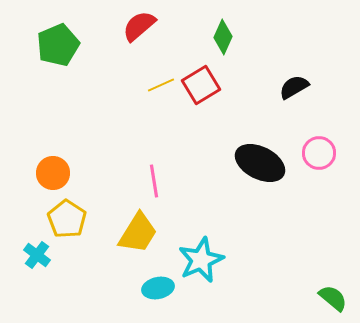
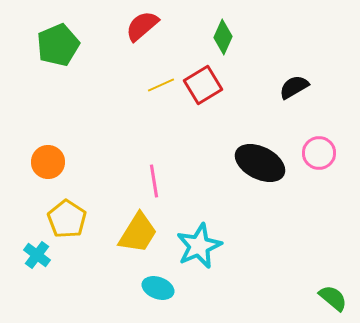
red semicircle: moved 3 px right
red square: moved 2 px right
orange circle: moved 5 px left, 11 px up
cyan star: moved 2 px left, 14 px up
cyan ellipse: rotated 32 degrees clockwise
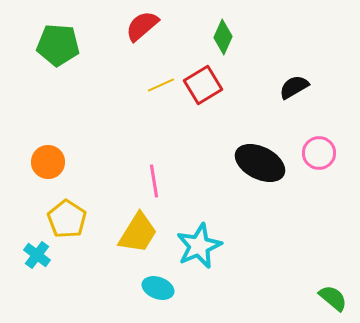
green pentagon: rotated 27 degrees clockwise
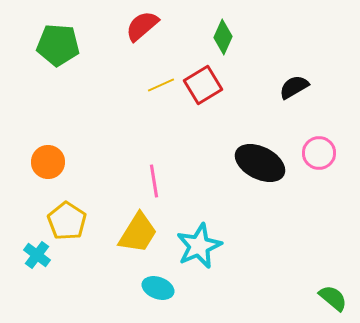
yellow pentagon: moved 2 px down
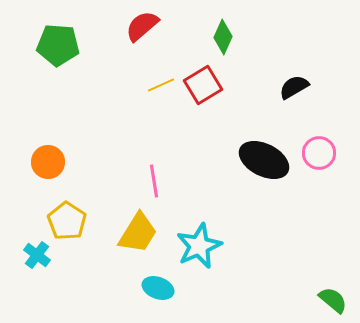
black ellipse: moved 4 px right, 3 px up
green semicircle: moved 2 px down
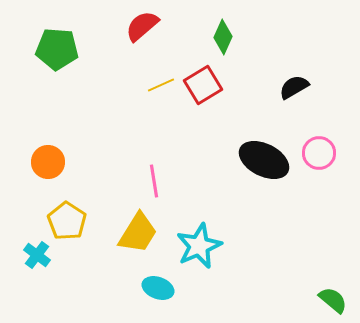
green pentagon: moved 1 px left, 4 px down
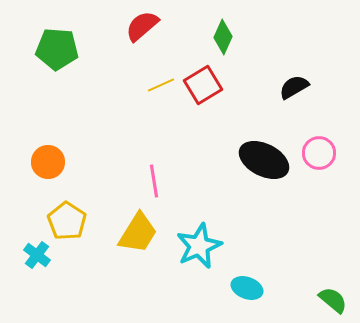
cyan ellipse: moved 89 px right
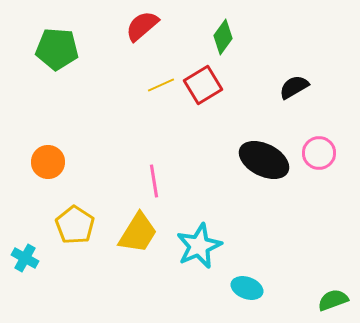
green diamond: rotated 12 degrees clockwise
yellow pentagon: moved 8 px right, 4 px down
cyan cross: moved 12 px left, 3 px down; rotated 8 degrees counterclockwise
green semicircle: rotated 60 degrees counterclockwise
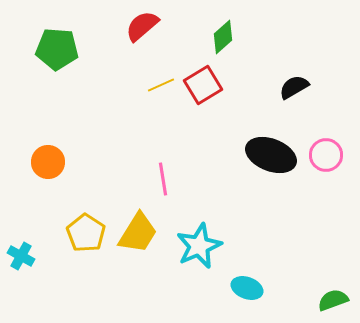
green diamond: rotated 12 degrees clockwise
pink circle: moved 7 px right, 2 px down
black ellipse: moved 7 px right, 5 px up; rotated 6 degrees counterclockwise
pink line: moved 9 px right, 2 px up
yellow pentagon: moved 11 px right, 8 px down
cyan cross: moved 4 px left, 2 px up
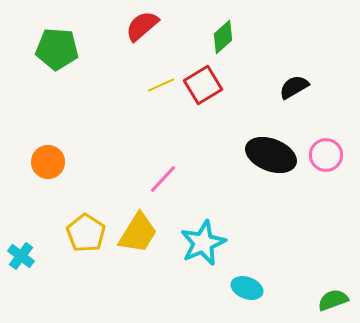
pink line: rotated 52 degrees clockwise
cyan star: moved 4 px right, 3 px up
cyan cross: rotated 8 degrees clockwise
